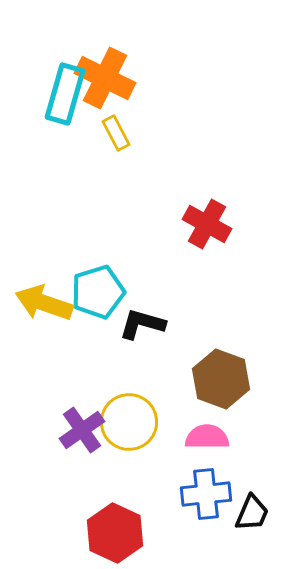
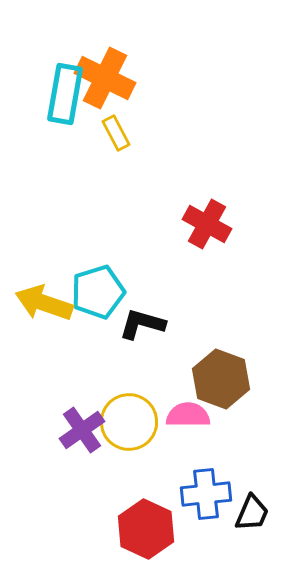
cyan rectangle: rotated 6 degrees counterclockwise
pink semicircle: moved 19 px left, 22 px up
red hexagon: moved 31 px right, 4 px up
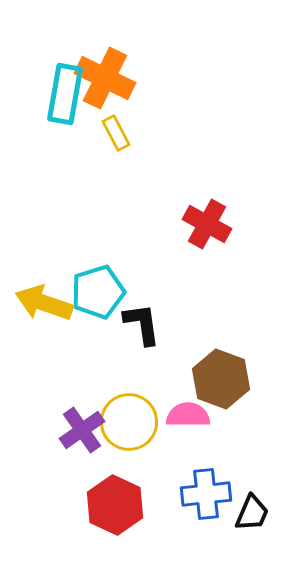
black L-shape: rotated 66 degrees clockwise
red hexagon: moved 31 px left, 24 px up
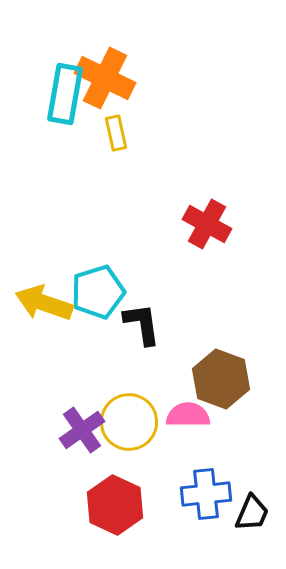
yellow rectangle: rotated 16 degrees clockwise
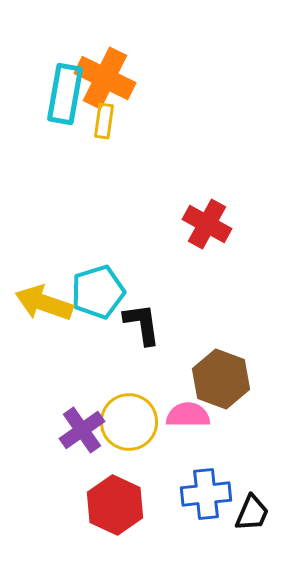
yellow rectangle: moved 12 px left, 12 px up; rotated 20 degrees clockwise
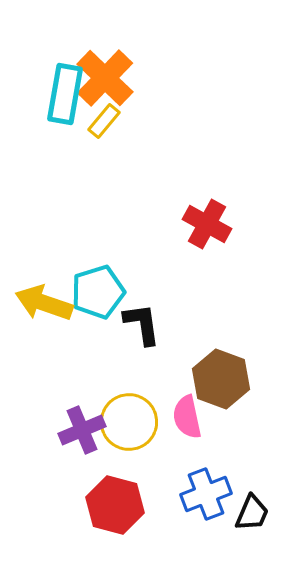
orange cross: rotated 18 degrees clockwise
yellow rectangle: rotated 32 degrees clockwise
pink semicircle: moved 1 px left, 2 px down; rotated 102 degrees counterclockwise
purple cross: rotated 12 degrees clockwise
blue cross: rotated 15 degrees counterclockwise
red hexagon: rotated 10 degrees counterclockwise
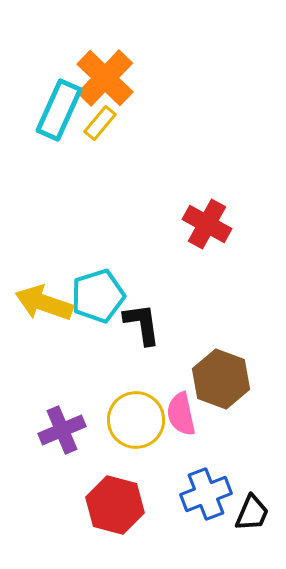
cyan rectangle: moved 6 px left, 16 px down; rotated 14 degrees clockwise
yellow rectangle: moved 4 px left, 2 px down
cyan pentagon: moved 4 px down
pink semicircle: moved 6 px left, 3 px up
yellow circle: moved 7 px right, 2 px up
purple cross: moved 20 px left
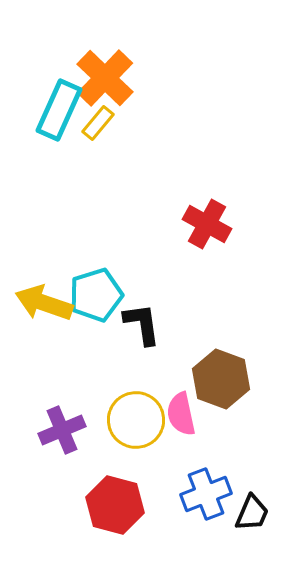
yellow rectangle: moved 2 px left
cyan pentagon: moved 2 px left, 1 px up
